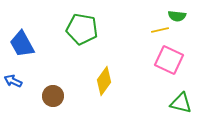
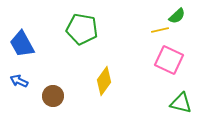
green semicircle: rotated 48 degrees counterclockwise
blue arrow: moved 6 px right
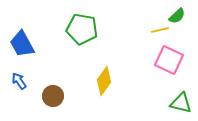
blue arrow: rotated 30 degrees clockwise
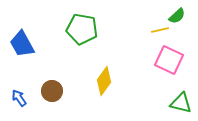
blue arrow: moved 17 px down
brown circle: moved 1 px left, 5 px up
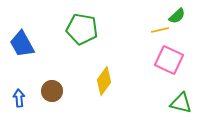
blue arrow: rotated 30 degrees clockwise
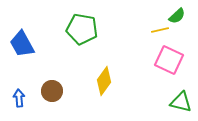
green triangle: moved 1 px up
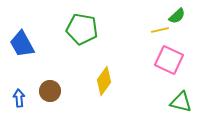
brown circle: moved 2 px left
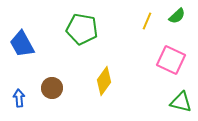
yellow line: moved 13 px left, 9 px up; rotated 54 degrees counterclockwise
pink square: moved 2 px right
brown circle: moved 2 px right, 3 px up
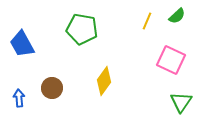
green triangle: rotated 50 degrees clockwise
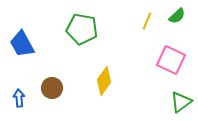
green triangle: rotated 20 degrees clockwise
